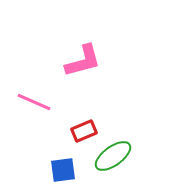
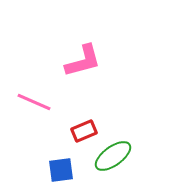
blue square: moved 2 px left
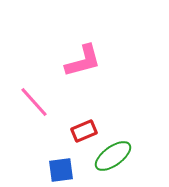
pink line: rotated 24 degrees clockwise
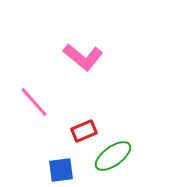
pink L-shape: moved 4 px up; rotated 54 degrees clockwise
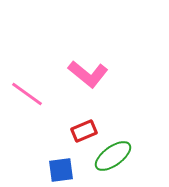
pink L-shape: moved 5 px right, 17 px down
pink line: moved 7 px left, 8 px up; rotated 12 degrees counterclockwise
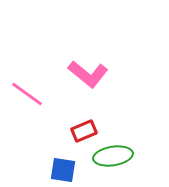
green ellipse: rotated 27 degrees clockwise
blue square: moved 2 px right; rotated 16 degrees clockwise
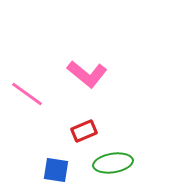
pink L-shape: moved 1 px left
green ellipse: moved 7 px down
blue square: moved 7 px left
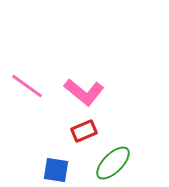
pink L-shape: moved 3 px left, 18 px down
pink line: moved 8 px up
green ellipse: rotated 36 degrees counterclockwise
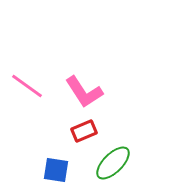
pink L-shape: rotated 18 degrees clockwise
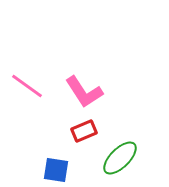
green ellipse: moved 7 px right, 5 px up
